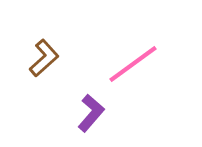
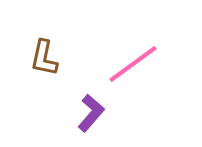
brown L-shape: rotated 144 degrees clockwise
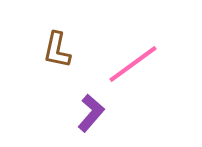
brown L-shape: moved 13 px right, 8 px up
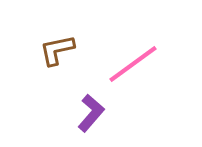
brown L-shape: rotated 66 degrees clockwise
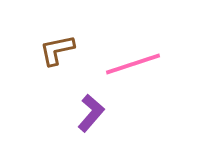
pink line: rotated 18 degrees clockwise
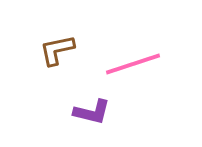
purple L-shape: moved 1 px right, 1 px up; rotated 63 degrees clockwise
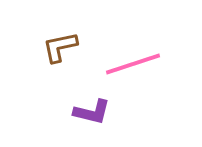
brown L-shape: moved 3 px right, 3 px up
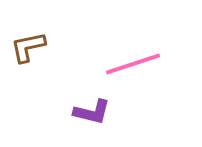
brown L-shape: moved 32 px left
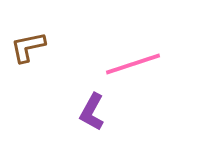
purple L-shape: rotated 105 degrees clockwise
